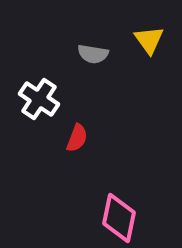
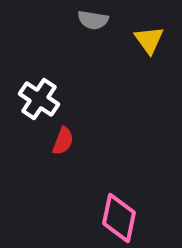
gray semicircle: moved 34 px up
red semicircle: moved 14 px left, 3 px down
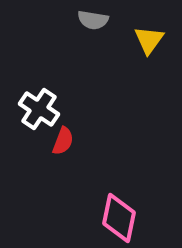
yellow triangle: rotated 12 degrees clockwise
white cross: moved 10 px down
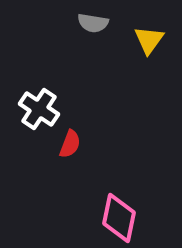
gray semicircle: moved 3 px down
red semicircle: moved 7 px right, 3 px down
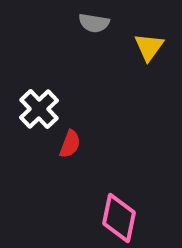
gray semicircle: moved 1 px right
yellow triangle: moved 7 px down
white cross: rotated 12 degrees clockwise
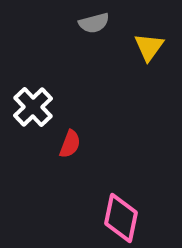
gray semicircle: rotated 24 degrees counterclockwise
white cross: moved 6 px left, 2 px up
pink diamond: moved 2 px right
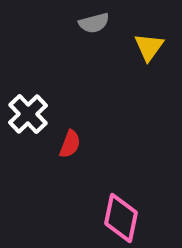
white cross: moved 5 px left, 7 px down
